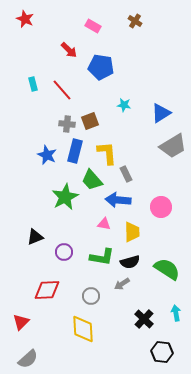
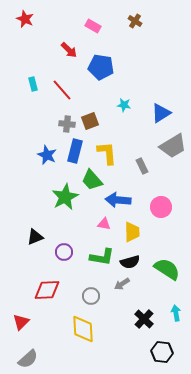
gray rectangle: moved 16 px right, 8 px up
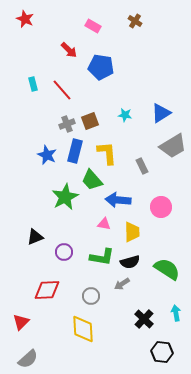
cyan star: moved 1 px right, 10 px down
gray cross: rotated 28 degrees counterclockwise
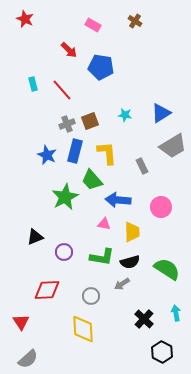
pink rectangle: moved 1 px up
red triangle: rotated 18 degrees counterclockwise
black hexagon: rotated 20 degrees clockwise
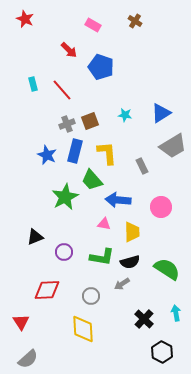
blue pentagon: rotated 10 degrees clockwise
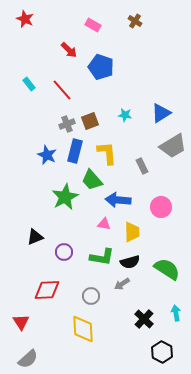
cyan rectangle: moved 4 px left; rotated 24 degrees counterclockwise
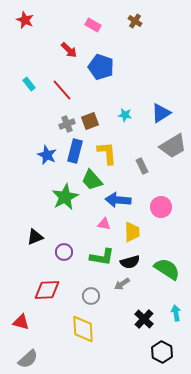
red star: moved 1 px down
red triangle: rotated 42 degrees counterclockwise
